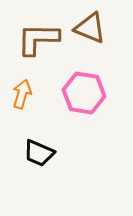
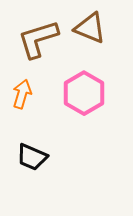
brown L-shape: rotated 18 degrees counterclockwise
pink hexagon: rotated 21 degrees clockwise
black trapezoid: moved 7 px left, 4 px down
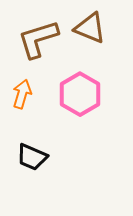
pink hexagon: moved 4 px left, 1 px down
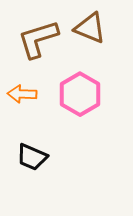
orange arrow: rotated 104 degrees counterclockwise
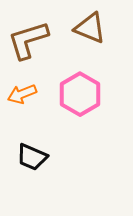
brown L-shape: moved 10 px left, 1 px down
orange arrow: rotated 24 degrees counterclockwise
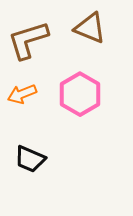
black trapezoid: moved 2 px left, 2 px down
